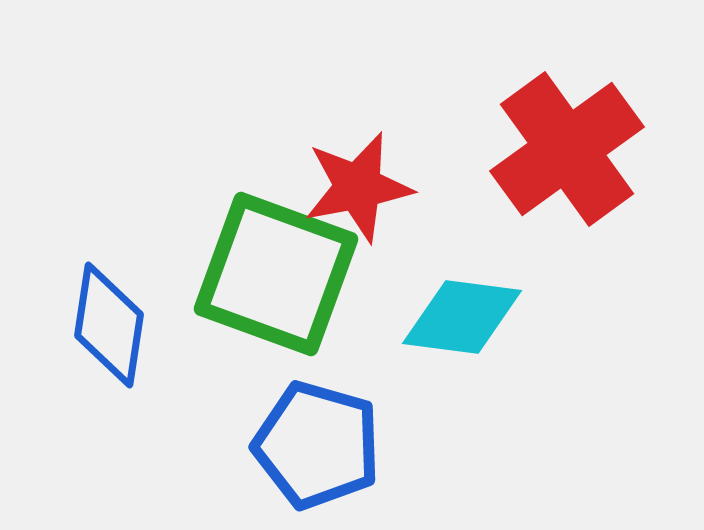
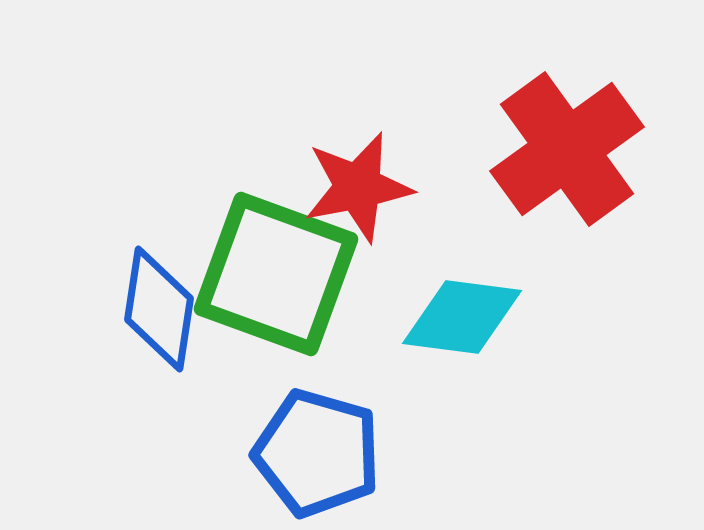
blue diamond: moved 50 px right, 16 px up
blue pentagon: moved 8 px down
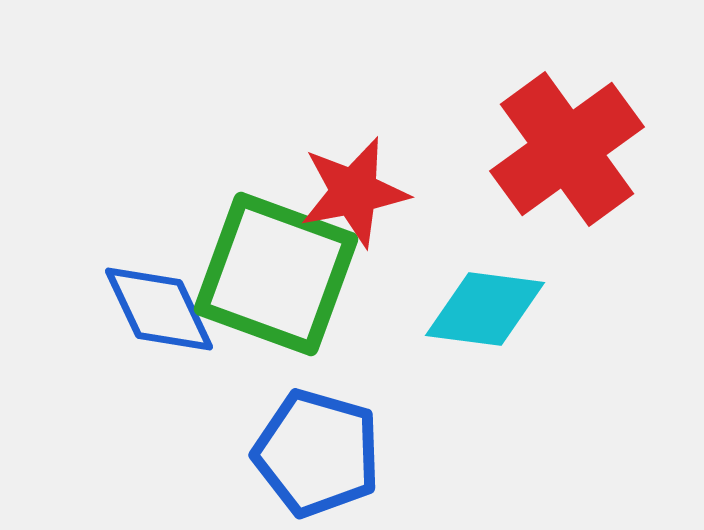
red star: moved 4 px left, 5 px down
blue diamond: rotated 34 degrees counterclockwise
cyan diamond: moved 23 px right, 8 px up
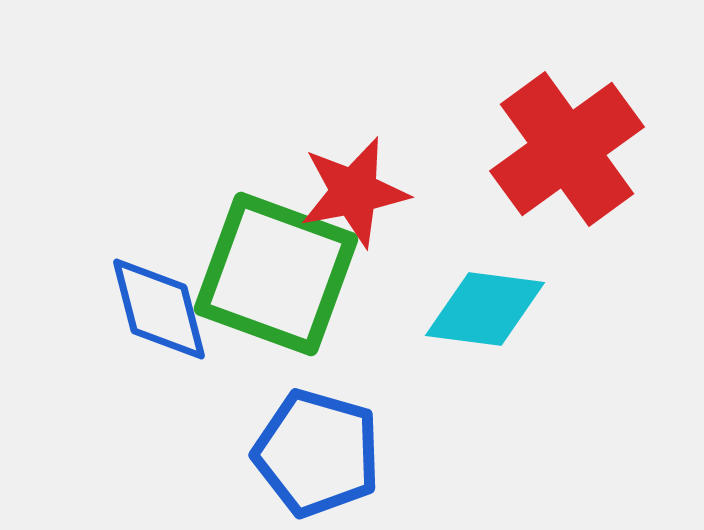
blue diamond: rotated 11 degrees clockwise
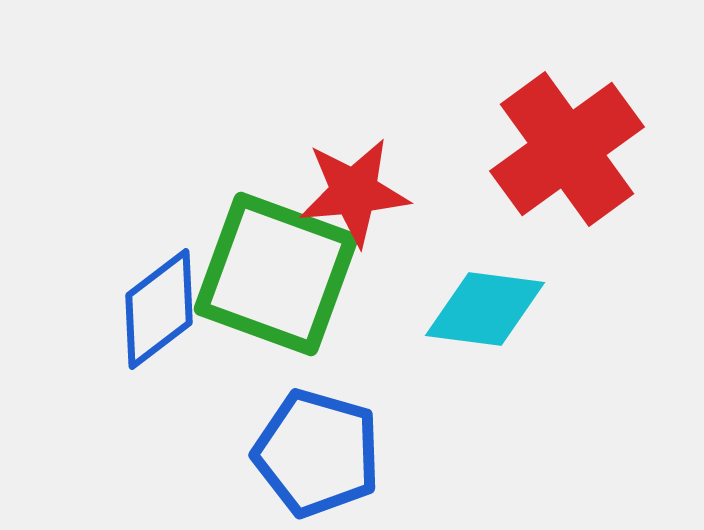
red star: rotated 6 degrees clockwise
blue diamond: rotated 67 degrees clockwise
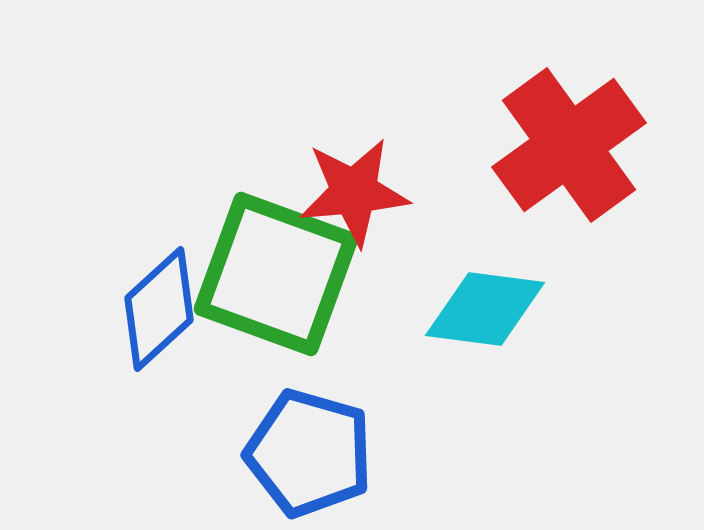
red cross: moved 2 px right, 4 px up
blue diamond: rotated 5 degrees counterclockwise
blue pentagon: moved 8 px left
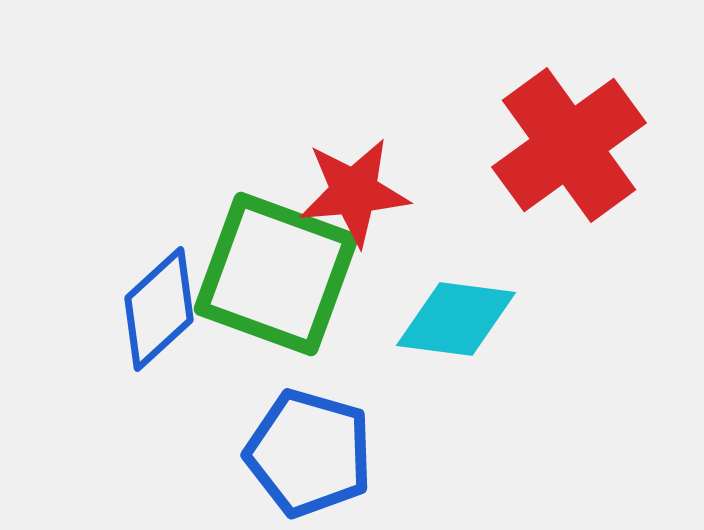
cyan diamond: moved 29 px left, 10 px down
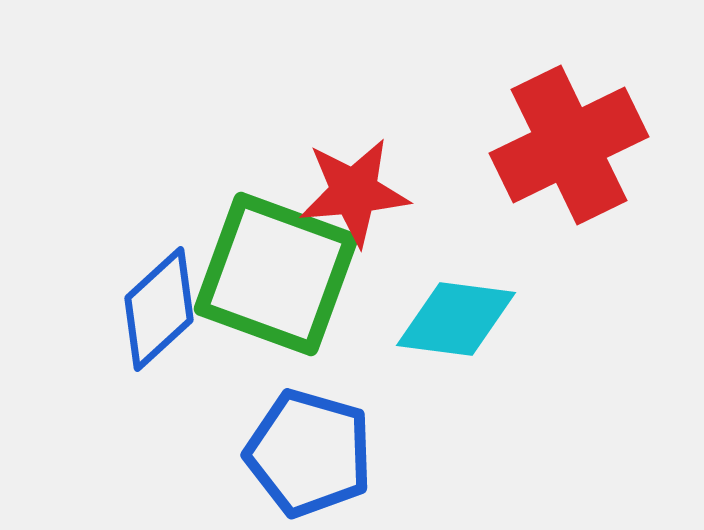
red cross: rotated 10 degrees clockwise
